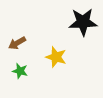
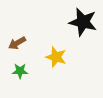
black star: rotated 16 degrees clockwise
green star: rotated 14 degrees counterclockwise
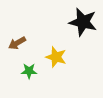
green star: moved 9 px right
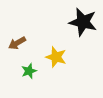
green star: rotated 21 degrees counterclockwise
